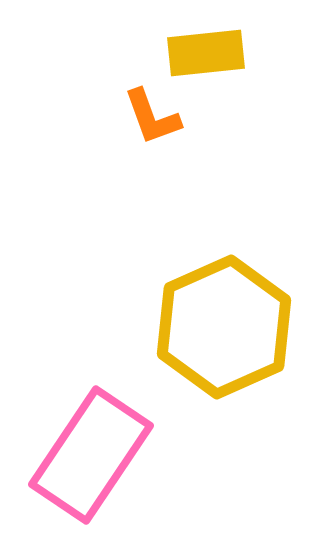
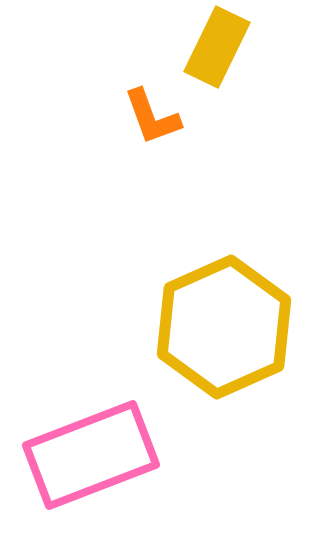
yellow rectangle: moved 11 px right, 6 px up; rotated 58 degrees counterclockwise
pink rectangle: rotated 35 degrees clockwise
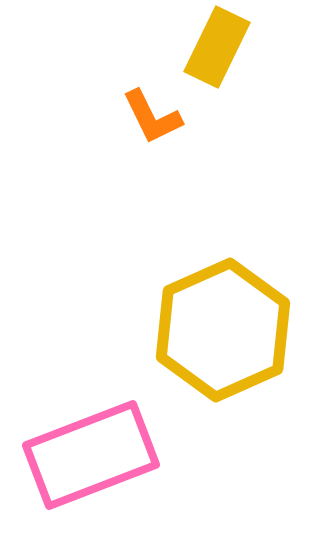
orange L-shape: rotated 6 degrees counterclockwise
yellow hexagon: moved 1 px left, 3 px down
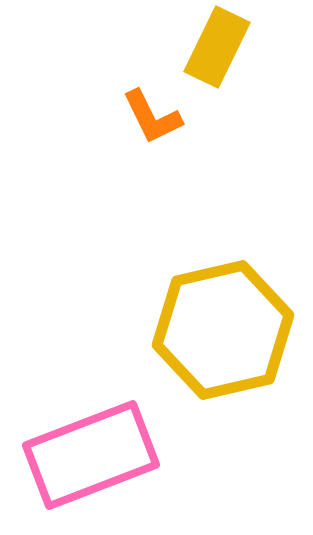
yellow hexagon: rotated 11 degrees clockwise
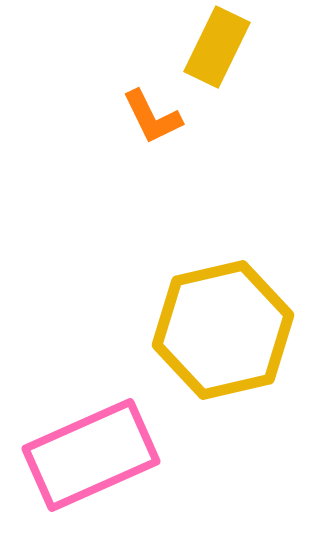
pink rectangle: rotated 3 degrees counterclockwise
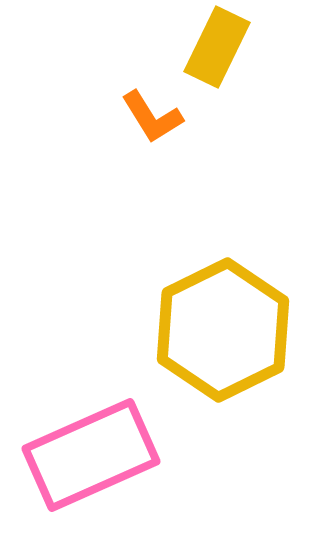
orange L-shape: rotated 6 degrees counterclockwise
yellow hexagon: rotated 13 degrees counterclockwise
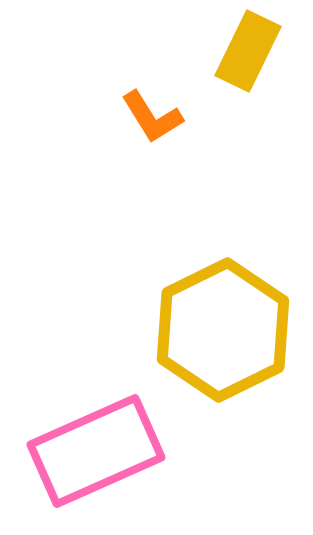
yellow rectangle: moved 31 px right, 4 px down
pink rectangle: moved 5 px right, 4 px up
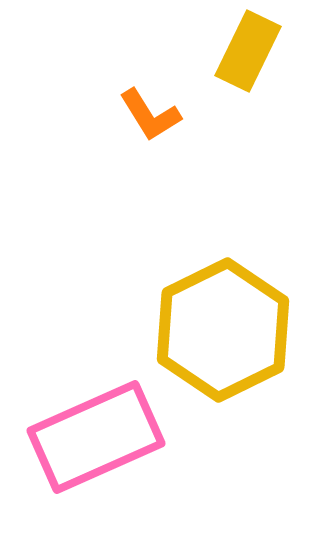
orange L-shape: moved 2 px left, 2 px up
pink rectangle: moved 14 px up
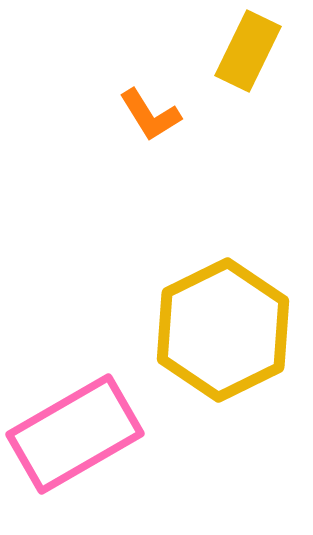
pink rectangle: moved 21 px left, 3 px up; rotated 6 degrees counterclockwise
